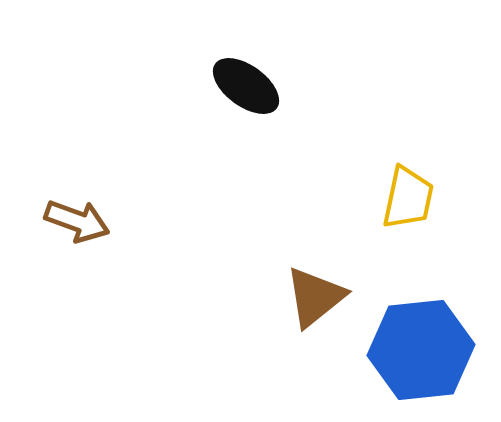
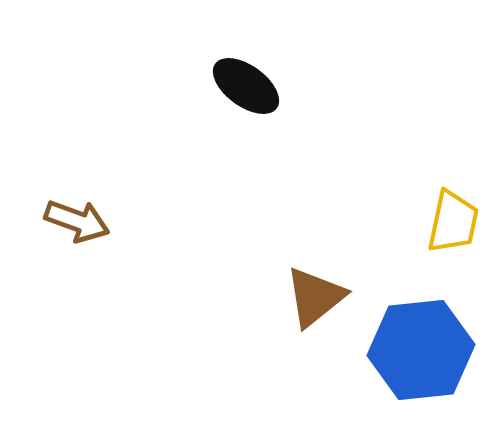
yellow trapezoid: moved 45 px right, 24 px down
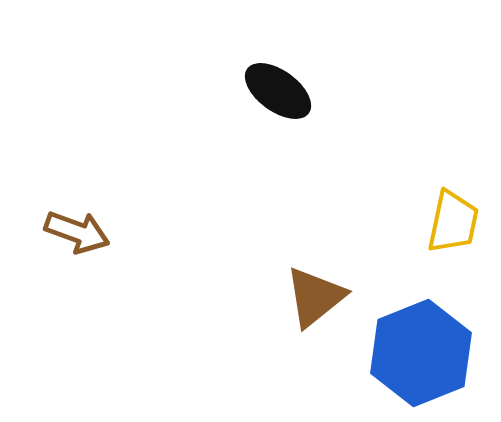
black ellipse: moved 32 px right, 5 px down
brown arrow: moved 11 px down
blue hexagon: moved 3 px down; rotated 16 degrees counterclockwise
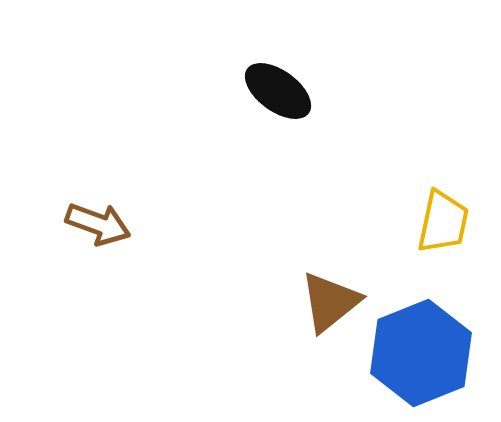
yellow trapezoid: moved 10 px left
brown arrow: moved 21 px right, 8 px up
brown triangle: moved 15 px right, 5 px down
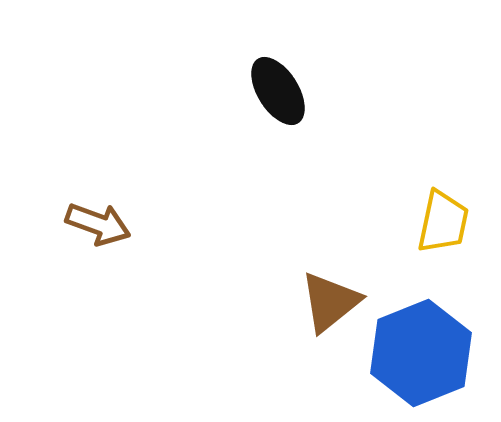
black ellipse: rotated 22 degrees clockwise
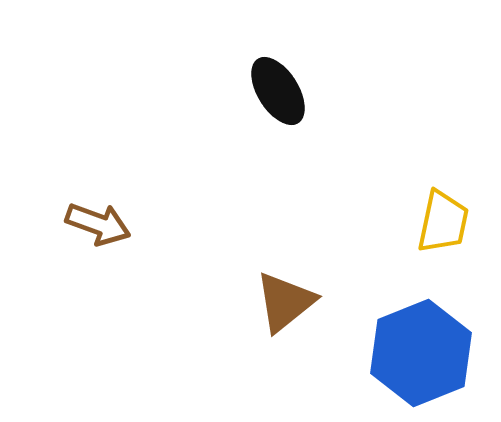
brown triangle: moved 45 px left
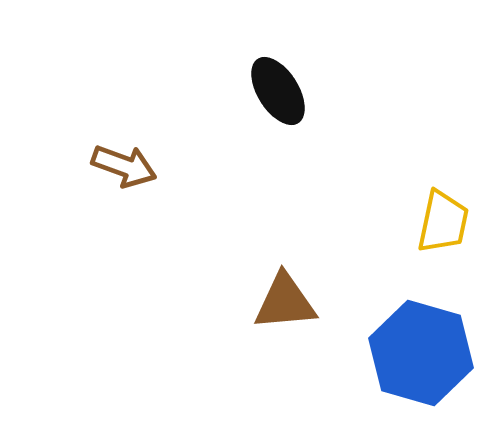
brown arrow: moved 26 px right, 58 px up
brown triangle: rotated 34 degrees clockwise
blue hexagon: rotated 22 degrees counterclockwise
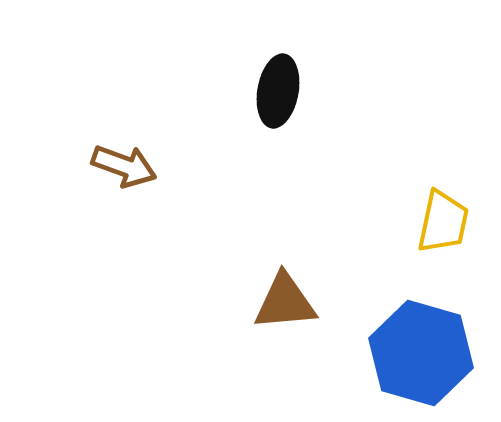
black ellipse: rotated 42 degrees clockwise
